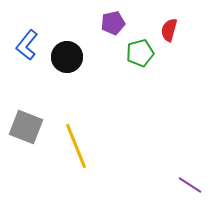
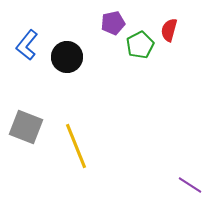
green pentagon: moved 8 px up; rotated 12 degrees counterclockwise
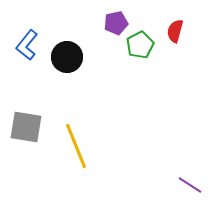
purple pentagon: moved 3 px right
red semicircle: moved 6 px right, 1 px down
gray square: rotated 12 degrees counterclockwise
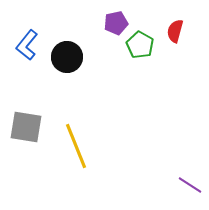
green pentagon: rotated 16 degrees counterclockwise
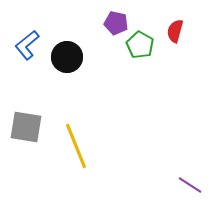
purple pentagon: rotated 25 degrees clockwise
blue L-shape: rotated 12 degrees clockwise
